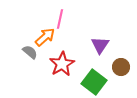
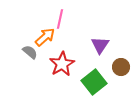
green square: rotated 15 degrees clockwise
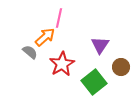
pink line: moved 1 px left, 1 px up
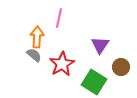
orange arrow: moved 8 px left; rotated 45 degrees counterclockwise
gray semicircle: moved 4 px right, 3 px down
green square: rotated 20 degrees counterclockwise
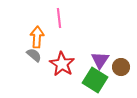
pink line: rotated 18 degrees counterclockwise
purple triangle: moved 15 px down
red star: rotated 10 degrees counterclockwise
green square: moved 1 px right, 2 px up
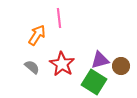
orange arrow: moved 2 px up; rotated 30 degrees clockwise
gray semicircle: moved 2 px left, 12 px down
purple triangle: rotated 42 degrees clockwise
brown circle: moved 1 px up
green square: moved 1 px left, 2 px down
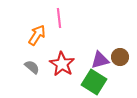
brown circle: moved 1 px left, 9 px up
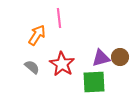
purple triangle: moved 1 px right, 2 px up
green square: rotated 35 degrees counterclockwise
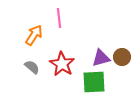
orange arrow: moved 3 px left
brown circle: moved 2 px right
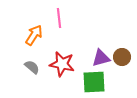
red star: rotated 20 degrees counterclockwise
